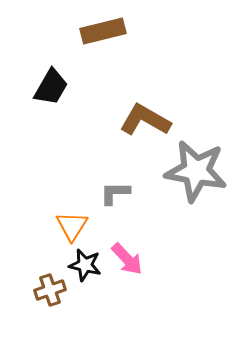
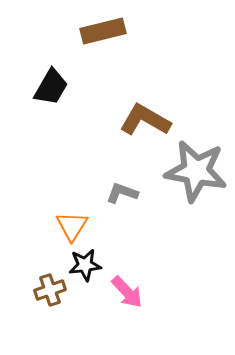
gray L-shape: moved 7 px right; rotated 20 degrees clockwise
pink arrow: moved 33 px down
black star: rotated 20 degrees counterclockwise
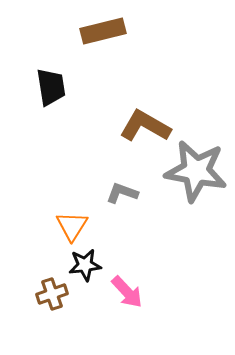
black trapezoid: rotated 39 degrees counterclockwise
brown L-shape: moved 6 px down
brown cross: moved 2 px right, 4 px down
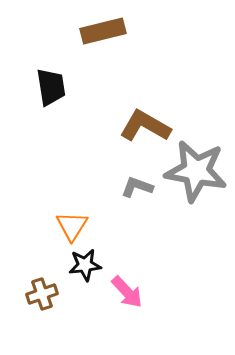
gray L-shape: moved 15 px right, 6 px up
brown cross: moved 10 px left
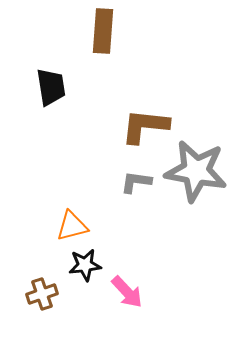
brown rectangle: rotated 72 degrees counterclockwise
brown L-shape: rotated 24 degrees counterclockwise
gray L-shape: moved 1 px left, 5 px up; rotated 12 degrees counterclockwise
orange triangle: rotated 44 degrees clockwise
